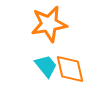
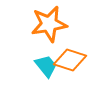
orange diamond: moved 9 px up; rotated 60 degrees counterclockwise
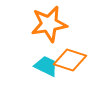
cyan trapezoid: rotated 25 degrees counterclockwise
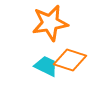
orange star: moved 1 px right, 1 px up
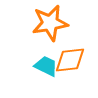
orange diamond: rotated 24 degrees counterclockwise
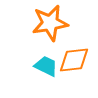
orange diamond: moved 4 px right
